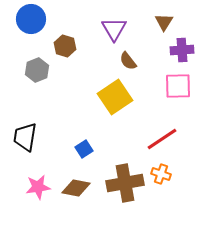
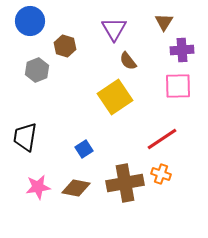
blue circle: moved 1 px left, 2 px down
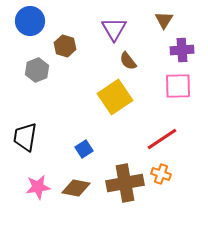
brown triangle: moved 2 px up
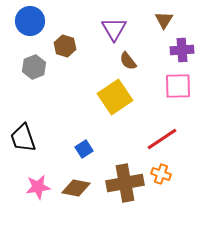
gray hexagon: moved 3 px left, 3 px up
black trapezoid: moved 2 px left, 1 px down; rotated 28 degrees counterclockwise
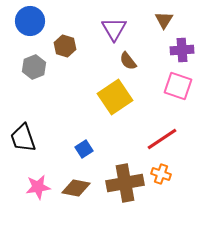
pink square: rotated 20 degrees clockwise
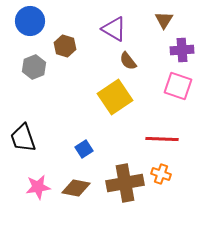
purple triangle: rotated 28 degrees counterclockwise
red line: rotated 36 degrees clockwise
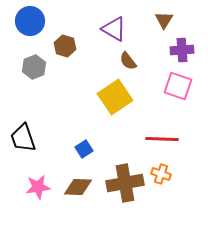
brown diamond: moved 2 px right, 1 px up; rotated 8 degrees counterclockwise
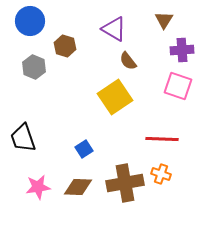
gray hexagon: rotated 15 degrees counterclockwise
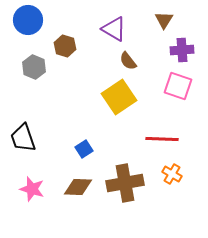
blue circle: moved 2 px left, 1 px up
yellow square: moved 4 px right
orange cross: moved 11 px right; rotated 12 degrees clockwise
pink star: moved 6 px left, 2 px down; rotated 25 degrees clockwise
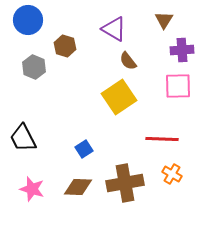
pink square: rotated 20 degrees counterclockwise
black trapezoid: rotated 8 degrees counterclockwise
